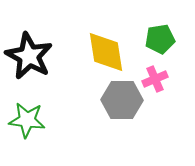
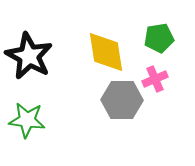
green pentagon: moved 1 px left, 1 px up
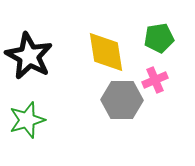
pink cross: moved 1 px down
green star: rotated 24 degrees counterclockwise
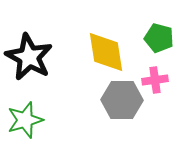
green pentagon: rotated 24 degrees clockwise
black star: moved 1 px down
pink cross: rotated 15 degrees clockwise
green star: moved 2 px left
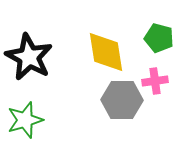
pink cross: moved 1 px down
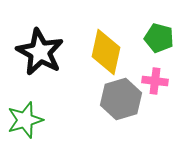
yellow diamond: rotated 21 degrees clockwise
black star: moved 11 px right, 5 px up
pink cross: rotated 15 degrees clockwise
gray hexagon: moved 1 px left, 1 px up; rotated 18 degrees counterclockwise
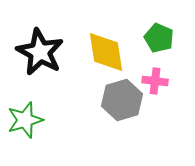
green pentagon: rotated 8 degrees clockwise
yellow diamond: rotated 21 degrees counterclockwise
gray hexagon: moved 1 px right, 1 px down
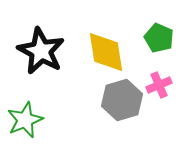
black star: moved 1 px right, 1 px up
pink cross: moved 4 px right, 4 px down; rotated 30 degrees counterclockwise
green star: rotated 6 degrees counterclockwise
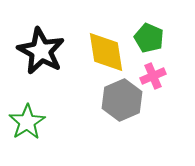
green pentagon: moved 10 px left
pink cross: moved 6 px left, 9 px up
gray hexagon: rotated 6 degrees counterclockwise
green star: moved 2 px right, 2 px down; rotated 9 degrees counterclockwise
